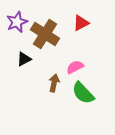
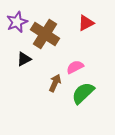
red triangle: moved 5 px right
brown arrow: moved 1 px right; rotated 12 degrees clockwise
green semicircle: rotated 90 degrees clockwise
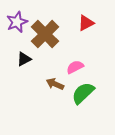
brown cross: rotated 12 degrees clockwise
brown arrow: moved 1 px down; rotated 90 degrees counterclockwise
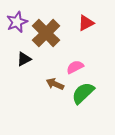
brown cross: moved 1 px right, 1 px up
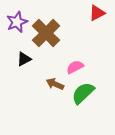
red triangle: moved 11 px right, 10 px up
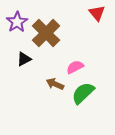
red triangle: rotated 42 degrees counterclockwise
purple star: rotated 10 degrees counterclockwise
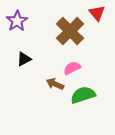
purple star: moved 1 px up
brown cross: moved 24 px right, 2 px up
pink semicircle: moved 3 px left, 1 px down
green semicircle: moved 2 px down; rotated 25 degrees clockwise
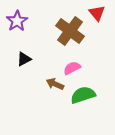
brown cross: rotated 8 degrees counterclockwise
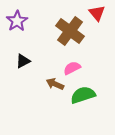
black triangle: moved 1 px left, 2 px down
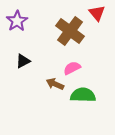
green semicircle: rotated 20 degrees clockwise
